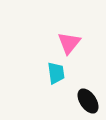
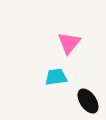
cyan trapezoid: moved 4 px down; rotated 90 degrees counterclockwise
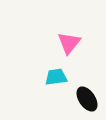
black ellipse: moved 1 px left, 2 px up
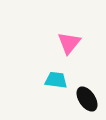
cyan trapezoid: moved 3 px down; rotated 15 degrees clockwise
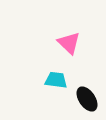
pink triangle: rotated 25 degrees counterclockwise
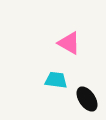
pink triangle: rotated 15 degrees counterclockwise
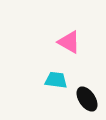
pink triangle: moved 1 px up
